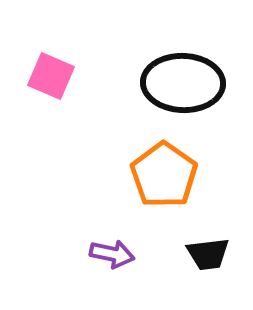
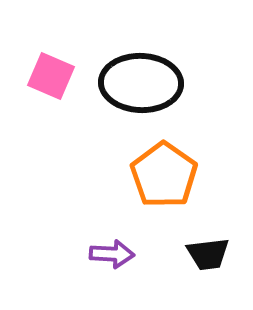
black ellipse: moved 42 px left
purple arrow: rotated 9 degrees counterclockwise
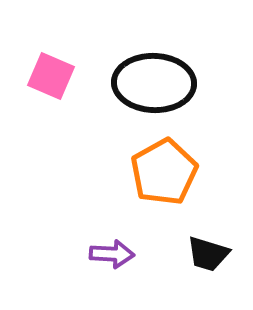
black ellipse: moved 13 px right
orange pentagon: moved 3 px up; rotated 8 degrees clockwise
black trapezoid: rotated 24 degrees clockwise
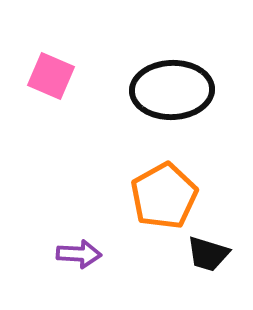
black ellipse: moved 18 px right, 7 px down; rotated 4 degrees counterclockwise
orange pentagon: moved 24 px down
purple arrow: moved 33 px left
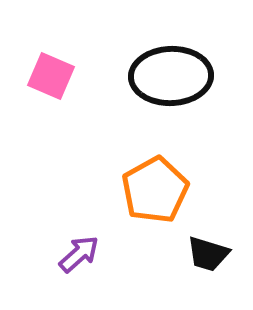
black ellipse: moved 1 px left, 14 px up
orange pentagon: moved 9 px left, 6 px up
purple arrow: rotated 45 degrees counterclockwise
